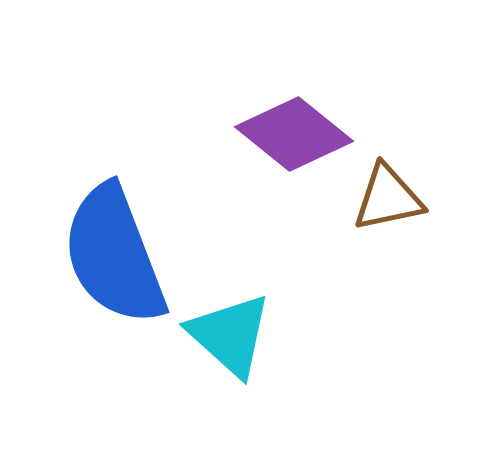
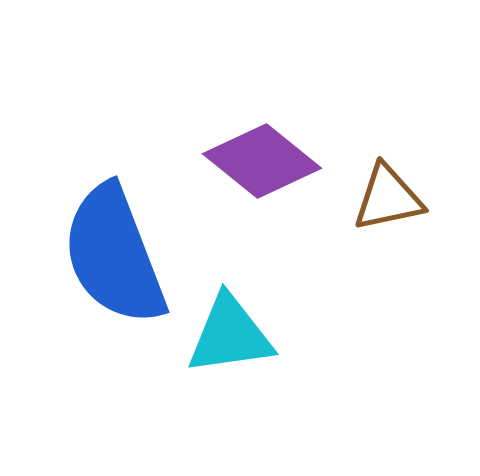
purple diamond: moved 32 px left, 27 px down
cyan triangle: rotated 50 degrees counterclockwise
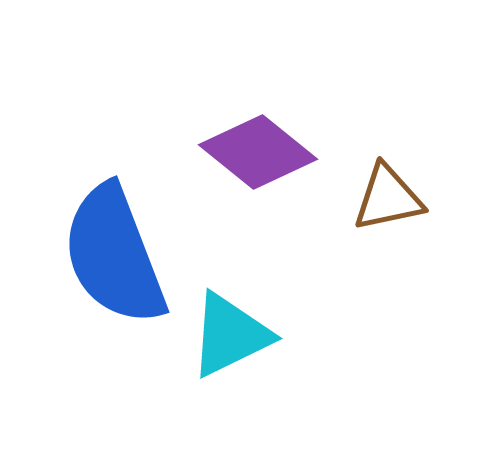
purple diamond: moved 4 px left, 9 px up
cyan triangle: rotated 18 degrees counterclockwise
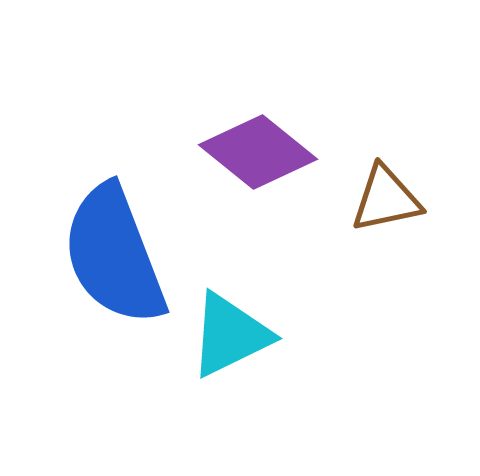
brown triangle: moved 2 px left, 1 px down
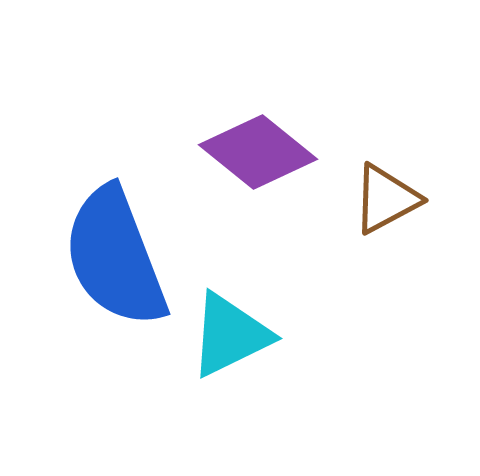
brown triangle: rotated 16 degrees counterclockwise
blue semicircle: moved 1 px right, 2 px down
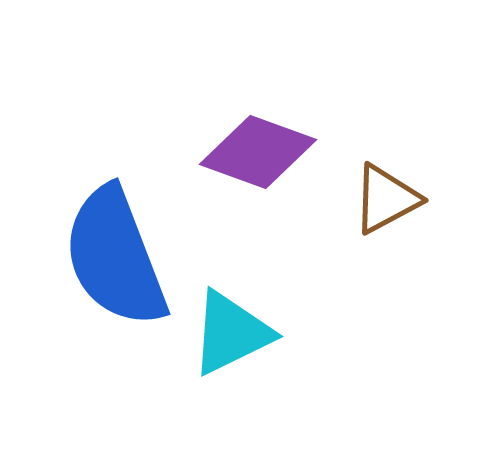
purple diamond: rotated 19 degrees counterclockwise
cyan triangle: moved 1 px right, 2 px up
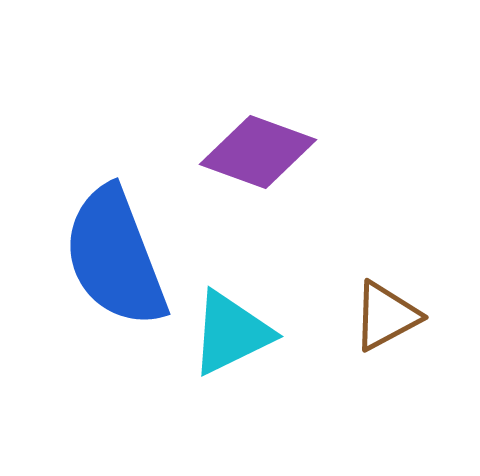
brown triangle: moved 117 px down
